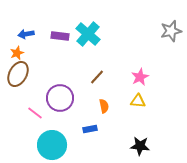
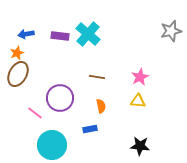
brown line: rotated 56 degrees clockwise
orange semicircle: moved 3 px left
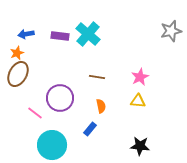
blue rectangle: rotated 40 degrees counterclockwise
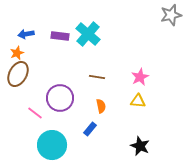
gray star: moved 16 px up
black star: rotated 18 degrees clockwise
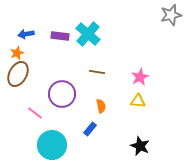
brown line: moved 5 px up
purple circle: moved 2 px right, 4 px up
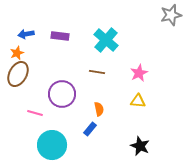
cyan cross: moved 18 px right, 6 px down
pink star: moved 1 px left, 4 px up
orange semicircle: moved 2 px left, 3 px down
pink line: rotated 21 degrees counterclockwise
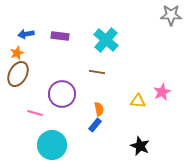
gray star: rotated 15 degrees clockwise
pink star: moved 23 px right, 19 px down
blue rectangle: moved 5 px right, 4 px up
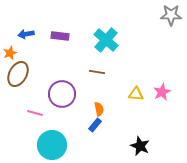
orange star: moved 7 px left
yellow triangle: moved 2 px left, 7 px up
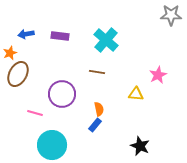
pink star: moved 4 px left, 17 px up
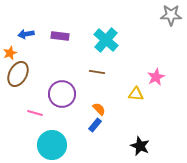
pink star: moved 2 px left, 2 px down
orange semicircle: rotated 32 degrees counterclockwise
